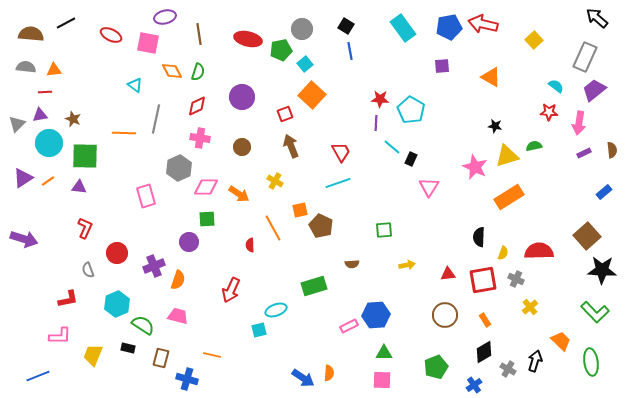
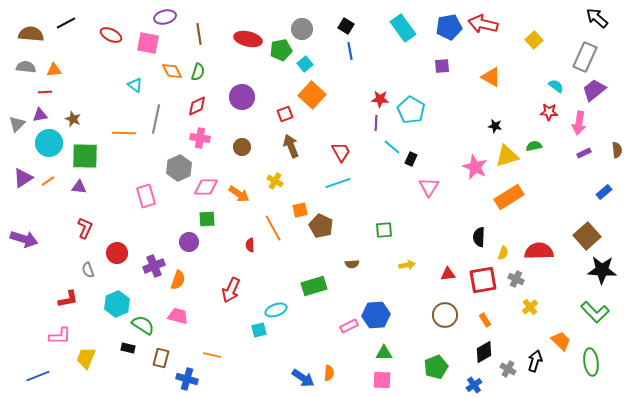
brown semicircle at (612, 150): moved 5 px right
yellow trapezoid at (93, 355): moved 7 px left, 3 px down
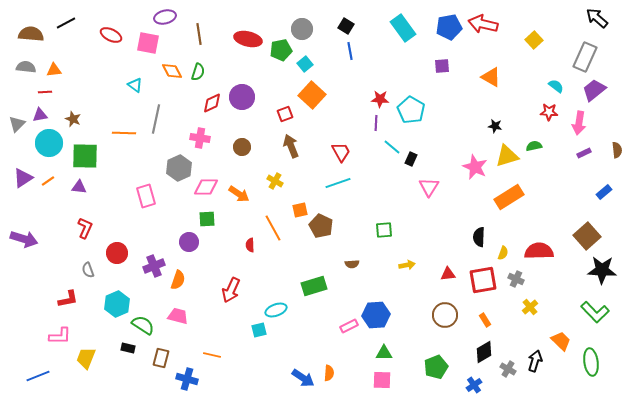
red diamond at (197, 106): moved 15 px right, 3 px up
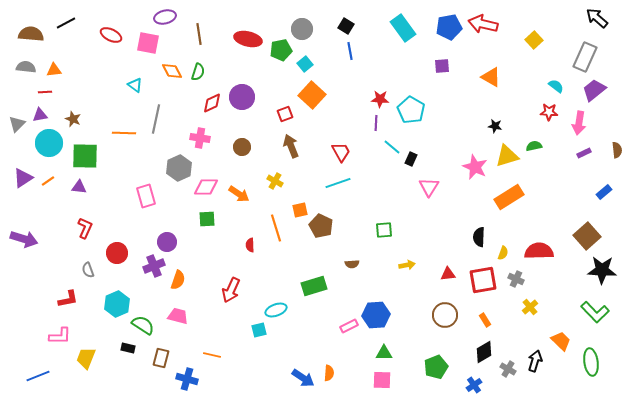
orange line at (273, 228): moved 3 px right; rotated 12 degrees clockwise
purple circle at (189, 242): moved 22 px left
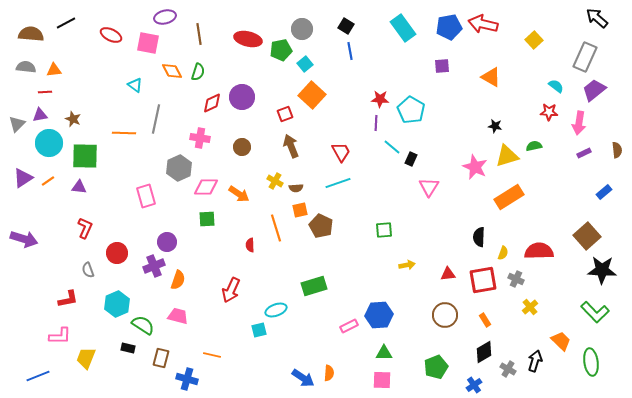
brown semicircle at (352, 264): moved 56 px left, 76 px up
blue hexagon at (376, 315): moved 3 px right
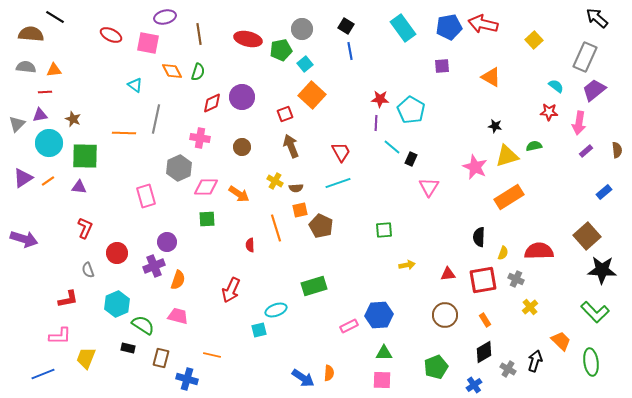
black line at (66, 23): moved 11 px left, 6 px up; rotated 60 degrees clockwise
purple rectangle at (584, 153): moved 2 px right, 2 px up; rotated 16 degrees counterclockwise
blue line at (38, 376): moved 5 px right, 2 px up
